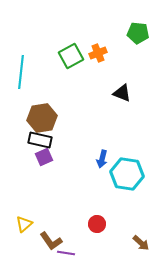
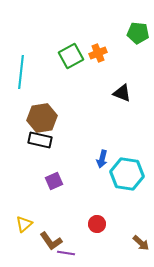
purple square: moved 10 px right, 24 px down
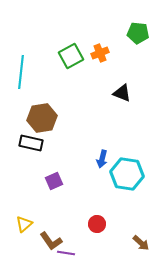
orange cross: moved 2 px right
black rectangle: moved 9 px left, 3 px down
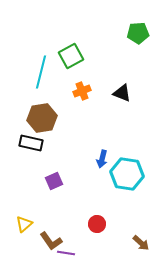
green pentagon: rotated 10 degrees counterclockwise
orange cross: moved 18 px left, 38 px down
cyan line: moved 20 px right; rotated 8 degrees clockwise
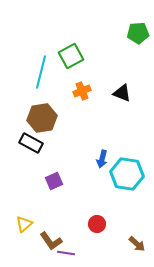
black rectangle: rotated 15 degrees clockwise
brown arrow: moved 4 px left, 1 px down
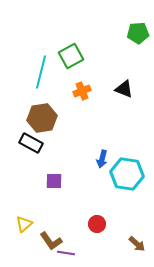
black triangle: moved 2 px right, 4 px up
purple square: rotated 24 degrees clockwise
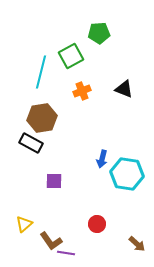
green pentagon: moved 39 px left
